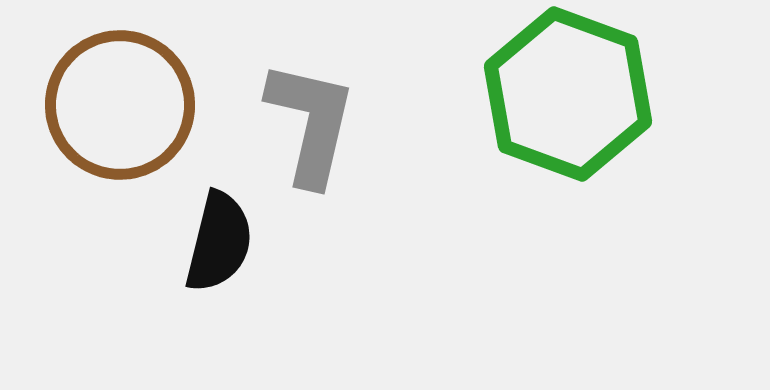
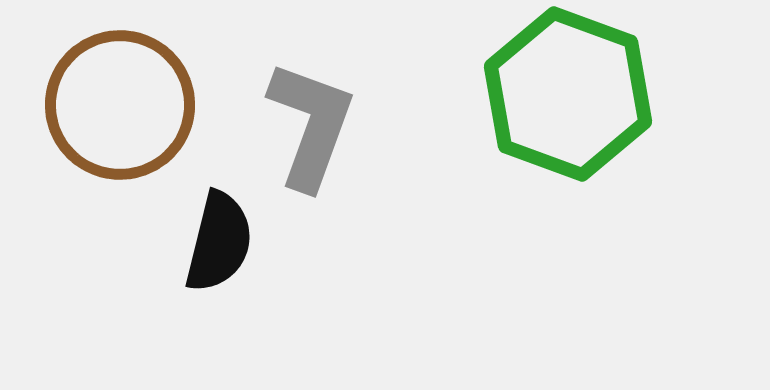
gray L-shape: moved 2 px down; rotated 7 degrees clockwise
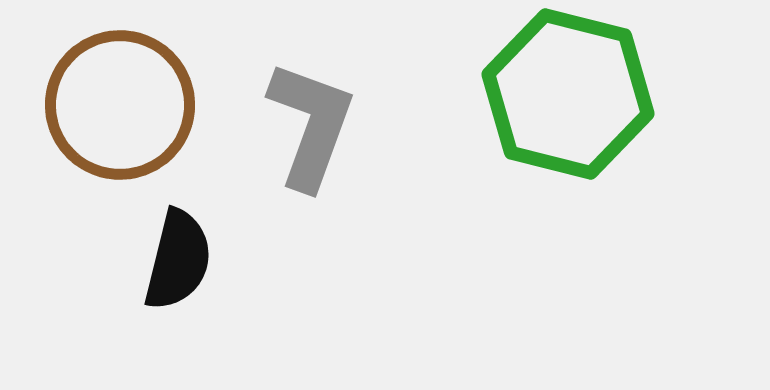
green hexagon: rotated 6 degrees counterclockwise
black semicircle: moved 41 px left, 18 px down
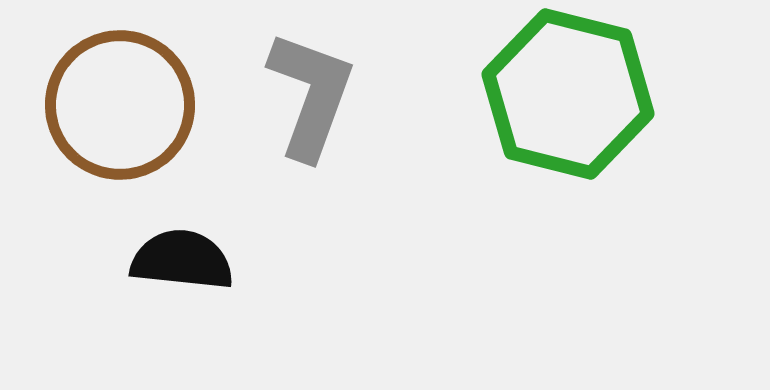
gray L-shape: moved 30 px up
black semicircle: moved 4 px right; rotated 98 degrees counterclockwise
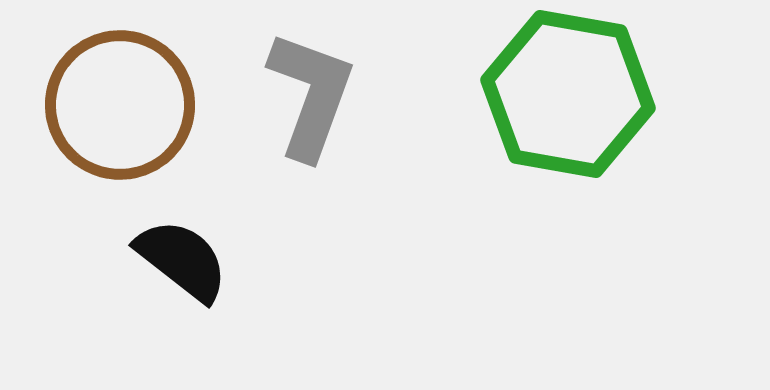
green hexagon: rotated 4 degrees counterclockwise
black semicircle: rotated 32 degrees clockwise
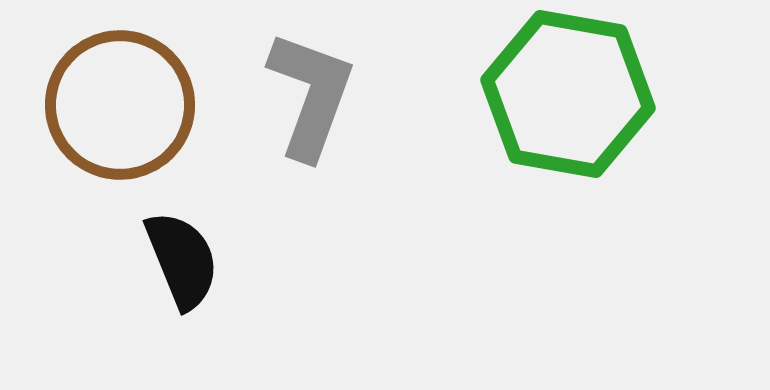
black semicircle: rotated 30 degrees clockwise
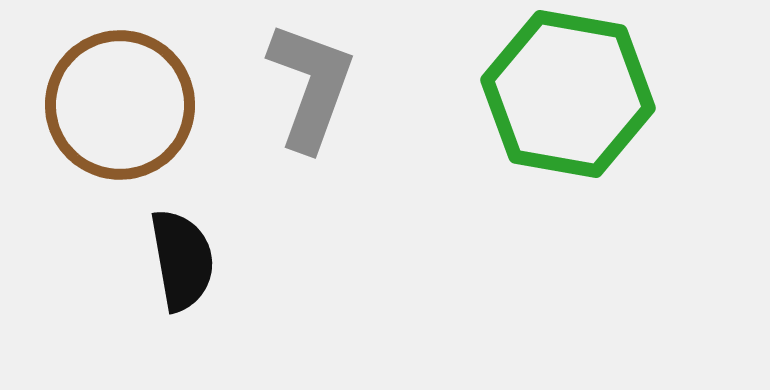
gray L-shape: moved 9 px up
black semicircle: rotated 12 degrees clockwise
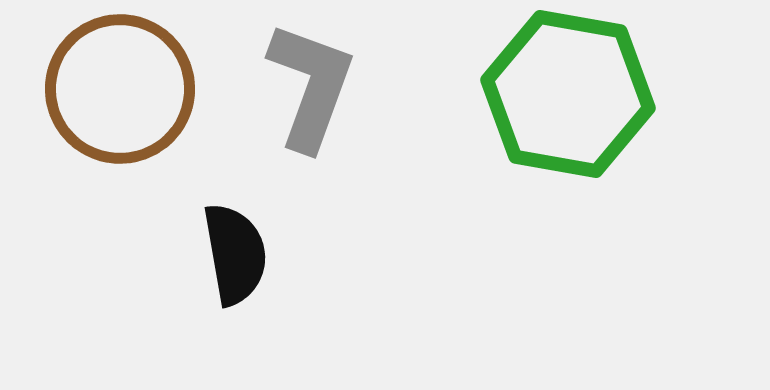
brown circle: moved 16 px up
black semicircle: moved 53 px right, 6 px up
